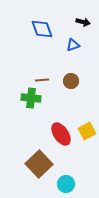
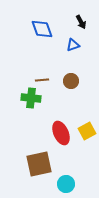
black arrow: moved 2 px left; rotated 48 degrees clockwise
red ellipse: moved 1 px up; rotated 10 degrees clockwise
brown square: rotated 32 degrees clockwise
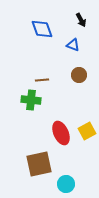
black arrow: moved 2 px up
blue triangle: rotated 40 degrees clockwise
brown circle: moved 8 px right, 6 px up
green cross: moved 2 px down
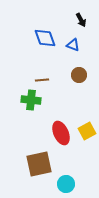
blue diamond: moved 3 px right, 9 px down
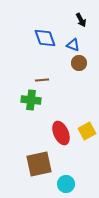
brown circle: moved 12 px up
